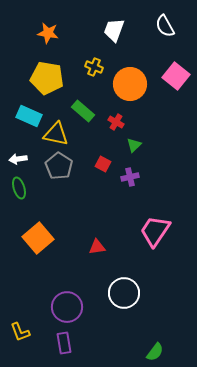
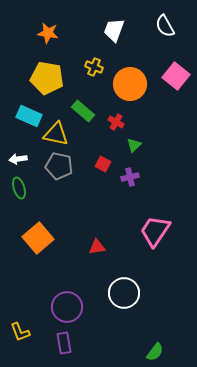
gray pentagon: rotated 20 degrees counterclockwise
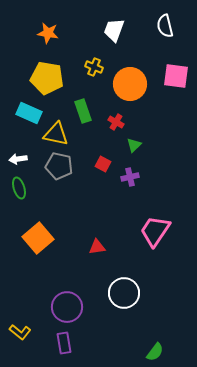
white semicircle: rotated 15 degrees clockwise
pink square: rotated 32 degrees counterclockwise
green rectangle: rotated 30 degrees clockwise
cyan rectangle: moved 3 px up
yellow L-shape: rotated 30 degrees counterclockwise
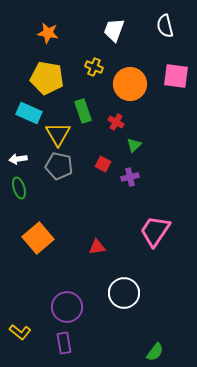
yellow triangle: moved 2 px right; rotated 48 degrees clockwise
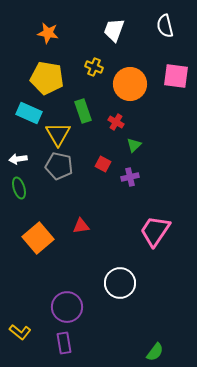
red triangle: moved 16 px left, 21 px up
white circle: moved 4 px left, 10 px up
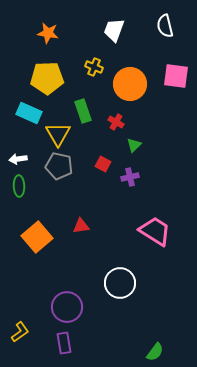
yellow pentagon: rotated 12 degrees counterclockwise
green ellipse: moved 2 px up; rotated 15 degrees clockwise
pink trapezoid: rotated 88 degrees clockwise
orange square: moved 1 px left, 1 px up
yellow L-shape: rotated 75 degrees counterclockwise
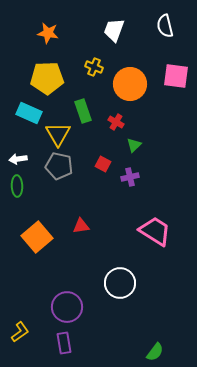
green ellipse: moved 2 px left
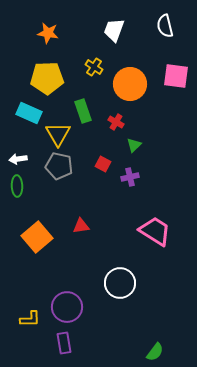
yellow cross: rotated 12 degrees clockwise
yellow L-shape: moved 10 px right, 13 px up; rotated 35 degrees clockwise
